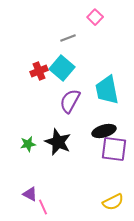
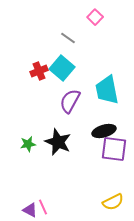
gray line: rotated 56 degrees clockwise
purple triangle: moved 16 px down
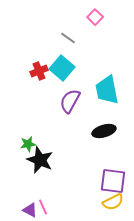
black star: moved 18 px left, 18 px down
purple square: moved 1 px left, 32 px down
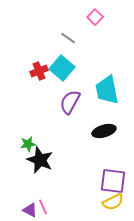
purple semicircle: moved 1 px down
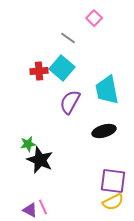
pink square: moved 1 px left, 1 px down
red cross: rotated 18 degrees clockwise
